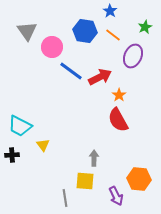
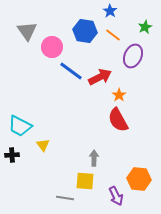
gray line: rotated 72 degrees counterclockwise
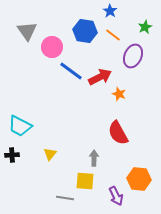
orange star: moved 1 px up; rotated 16 degrees counterclockwise
red semicircle: moved 13 px down
yellow triangle: moved 7 px right, 9 px down; rotated 16 degrees clockwise
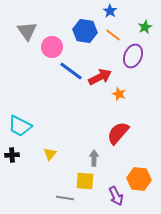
red semicircle: rotated 70 degrees clockwise
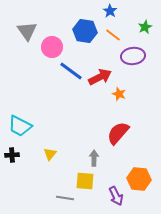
purple ellipse: rotated 60 degrees clockwise
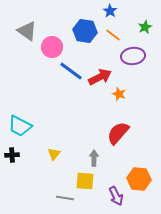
gray triangle: rotated 20 degrees counterclockwise
yellow triangle: moved 4 px right
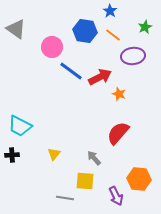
gray triangle: moved 11 px left, 2 px up
gray arrow: rotated 42 degrees counterclockwise
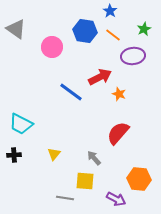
green star: moved 1 px left, 2 px down
blue line: moved 21 px down
cyan trapezoid: moved 1 px right, 2 px up
black cross: moved 2 px right
purple arrow: moved 3 px down; rotated 36 degrees counterclockwise
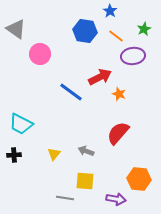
orange line: moved 3 px right, 1 px down
pink circle: moved 12 px left, 7 px down
gray arrow: moved 8 px left, 7 px up; rotated 28 degrees counterclockwise
purple arrow: rotated 18 degrees counterclockwise
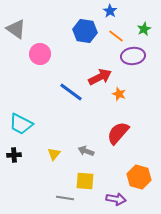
orange hexagon: moved 2 px up; rotated 10 degrees clockwise
